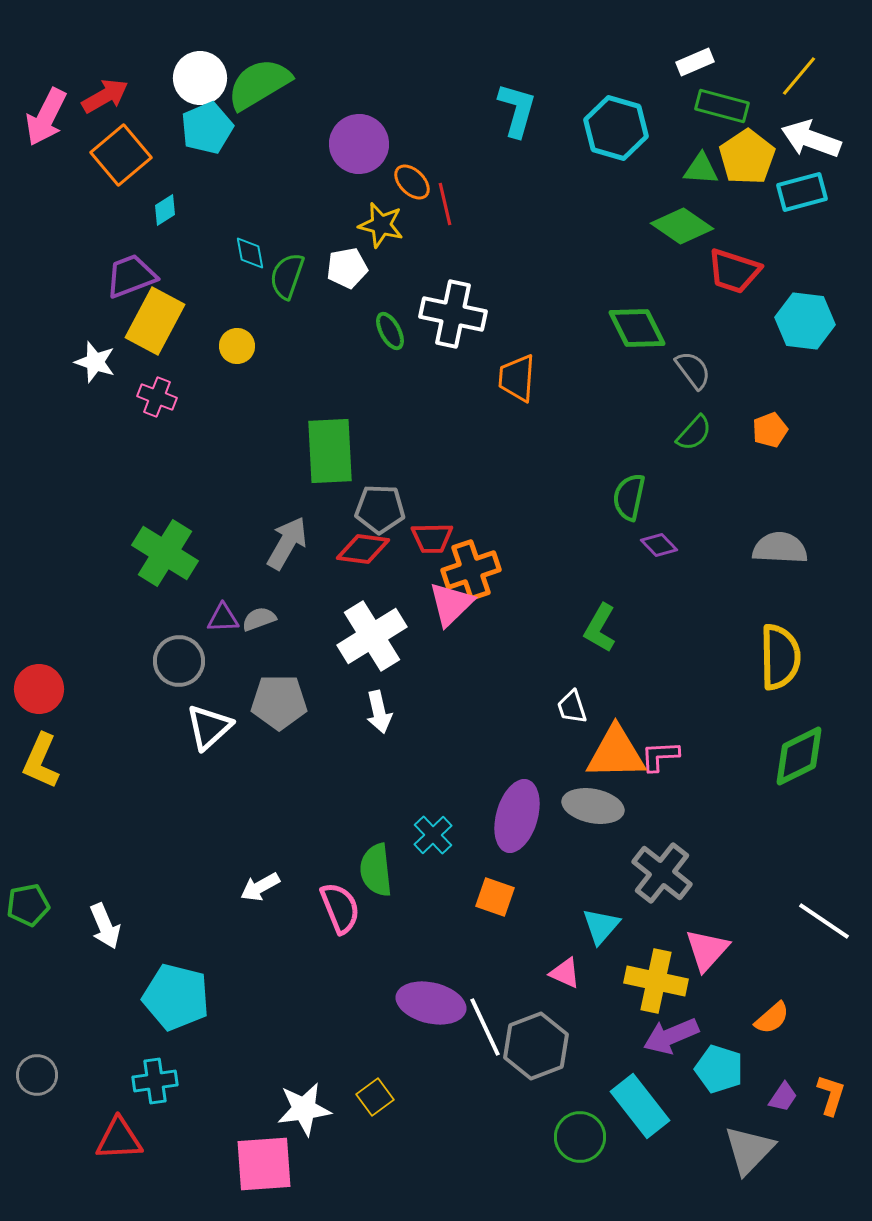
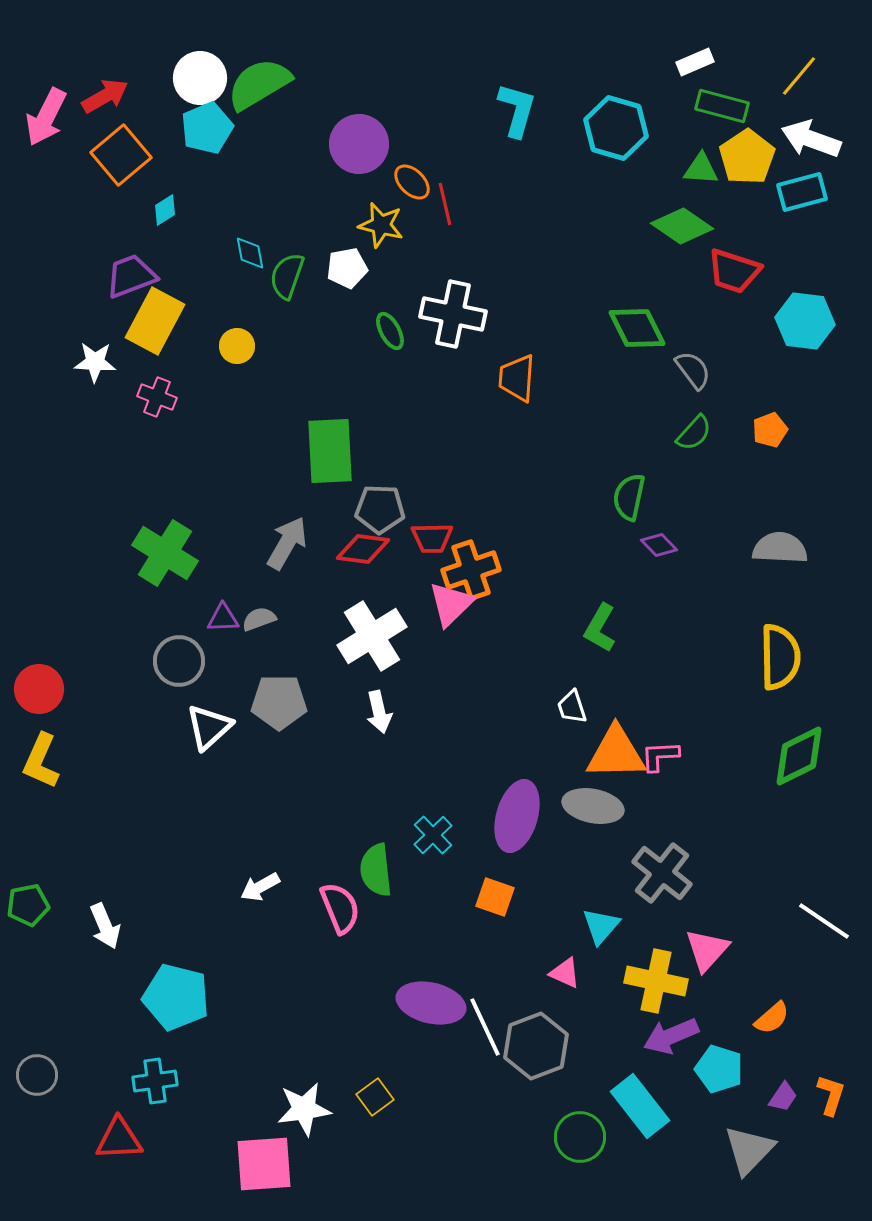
white star at (95, 362): rotated 15 degrees counterclockwise
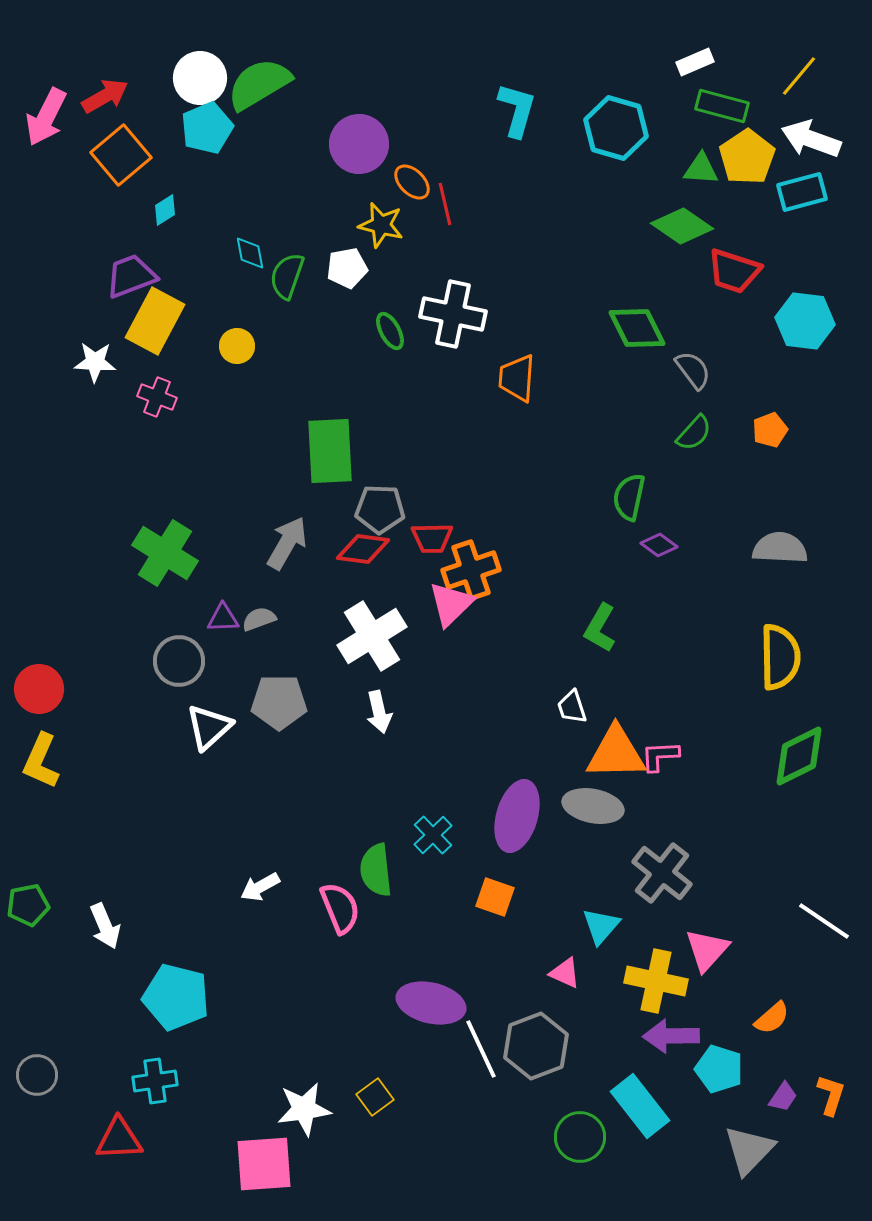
purple diamond at (659, 545): rotated 9 degrees counterclockwise
white line at (485, 1027): moved 4 px left, 22 px down
purple arrow at (671, 1036): rotated 22 degrees clockwise
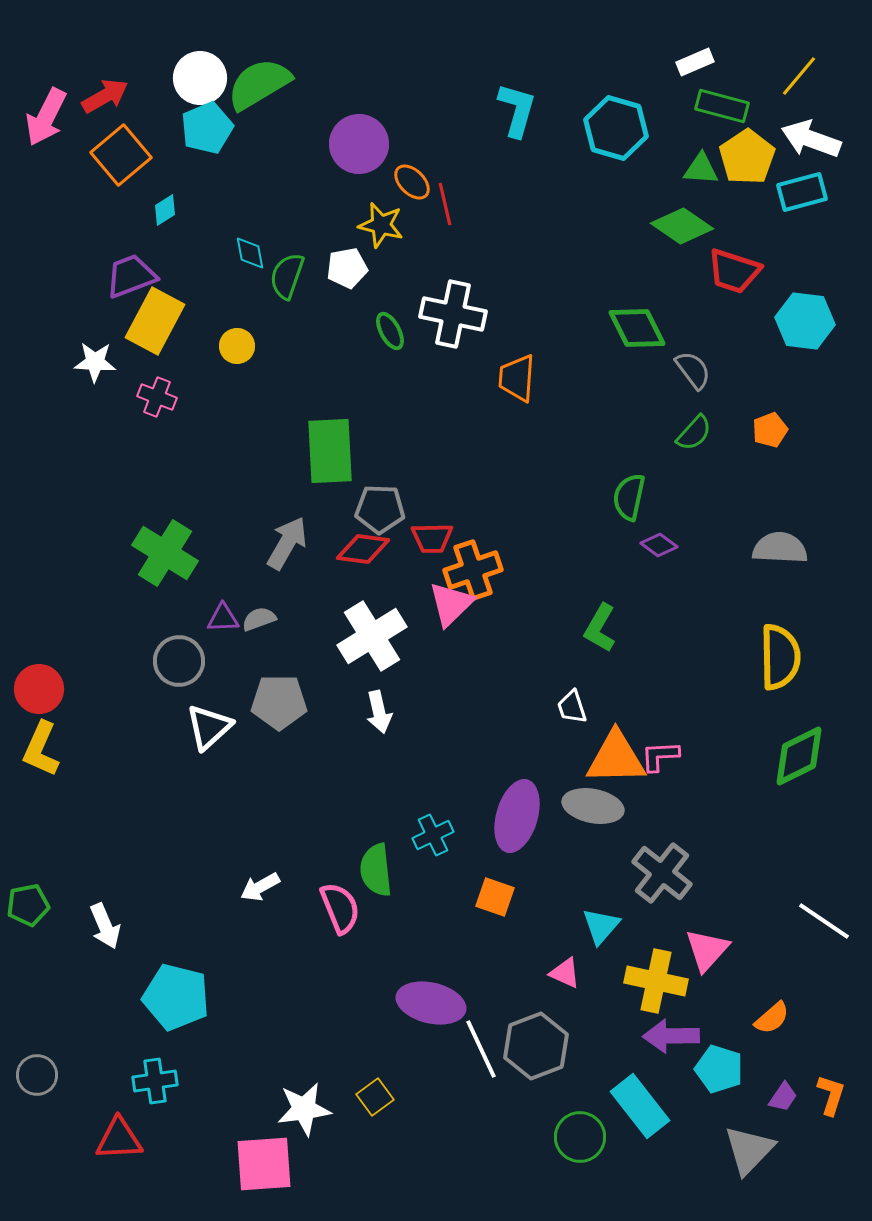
orange cross at (471, 570): moved 2 px right
orange triangle at (616, 753): moved 5 px down
yellow L-shape at (41, 761): moved 12 px up
cyan cross at (433, 835): rotated 18 degrees clockwise
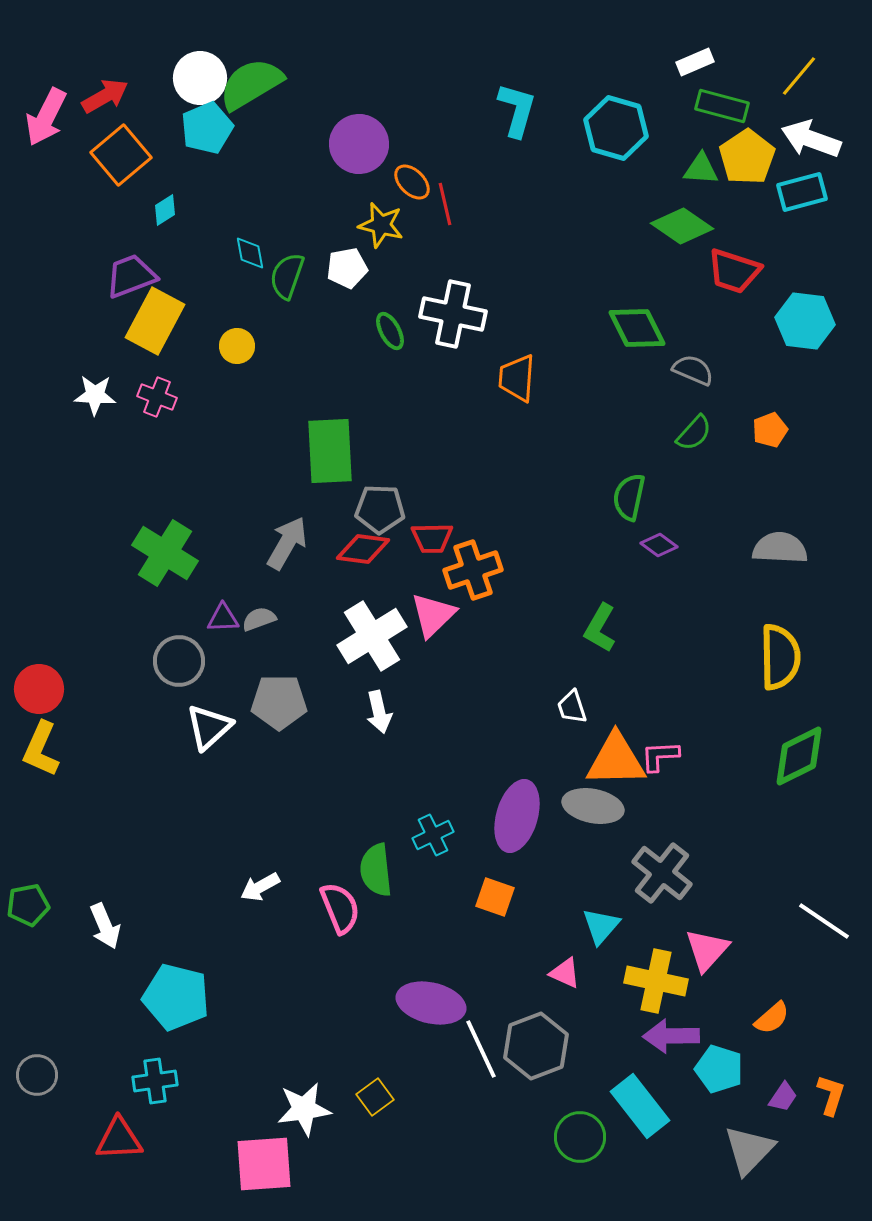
green semicircle at (259, 84): moved 8 px left
white star at (95, 362): moved 33 px down
gray semicircle at (693, 370): rotated 30 degrees counterclockwise
pink triangle at (451, 604): moved 18 px left, 11 px down
orange triangle at (616, 758): moved 2 px down
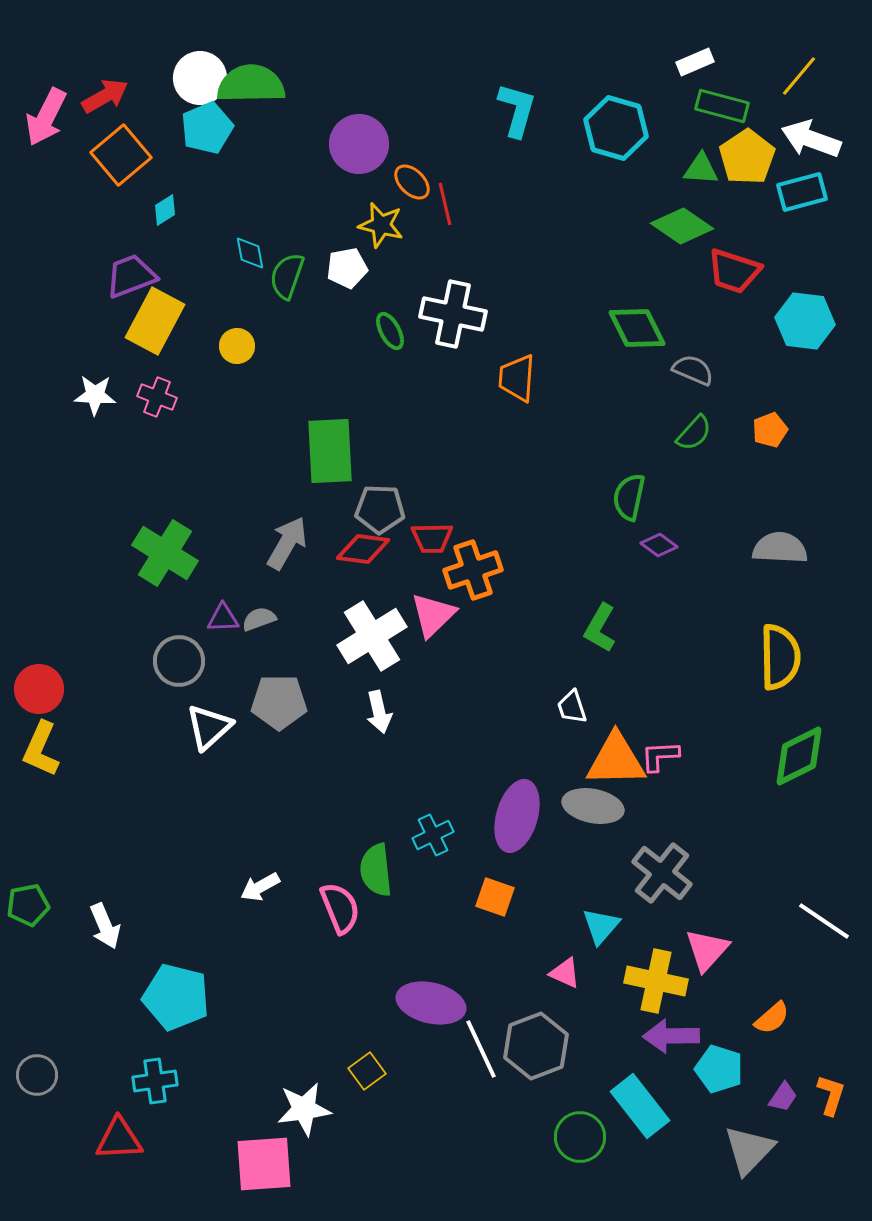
green semicircle at (251, 84): rotated 30 degrees clockwise
yellow square at (375, 1097): moved 8 px left, 26 px up
